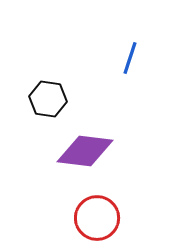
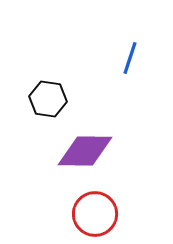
purple diamond: rotated 6 degrees counterclockwise
red circle: moved 2 px left, 4 px up
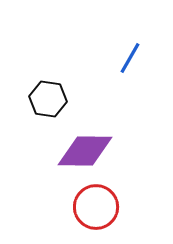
blue line: rotated 12 degrees clockwise
red circle: moved 1 px right, 7 px up
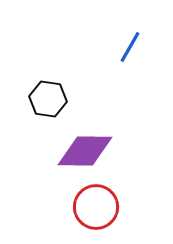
blue line: moved 11 px up
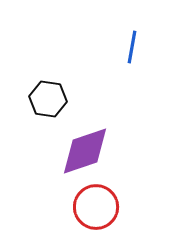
blue line: moved 2 px right; rotated 20 degrees counterclockwise
purple diamond: rotated 20 degrees counterclockwise
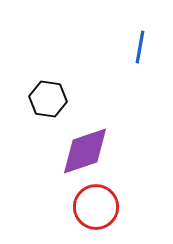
blue line: moved 8 px right
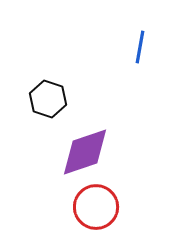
black hexagon: rotated 9 degrees clockwise
purple diamond: moved 1 px down
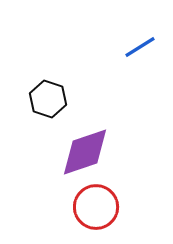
blue line: rotated 48 degrees clockwise
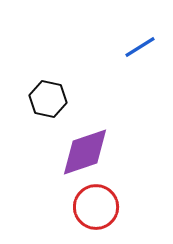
black hexagon: rotated 6 degrees counterclockwise
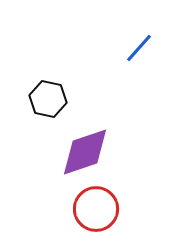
blue line: moved 1 px left, 1 px down; rotated 16 degrees counterclockwise
red circle: moved 2 px down
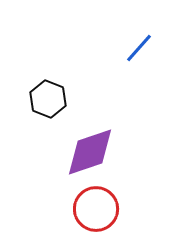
black hexagon: rotated 9 degrees clockwise
purple diamond: moved 5 px right
